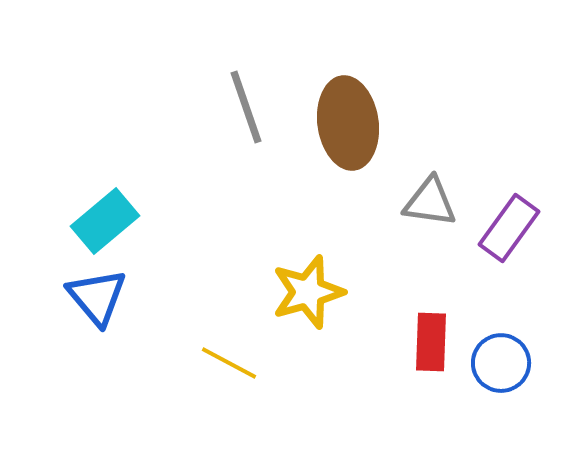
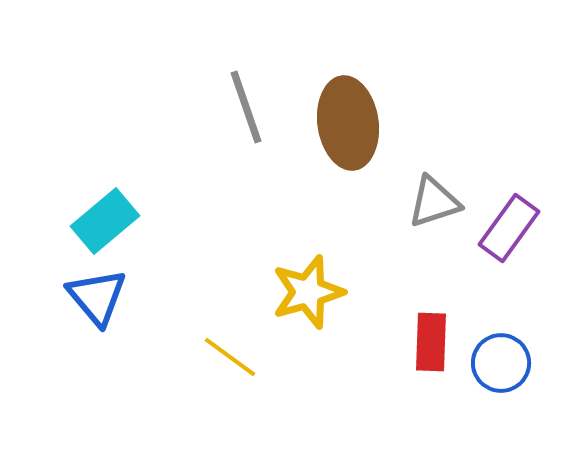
gray triangle: moved 4 px right; rotated 26 degrees counterclockwise
yellow line: moved 1 px right, 6 px up; rotated 8 degrees clockwise
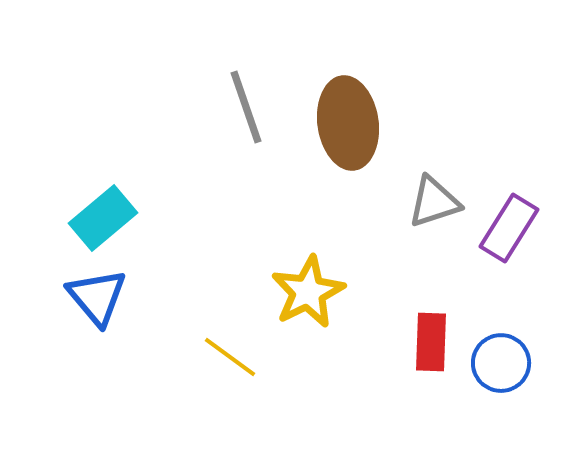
cyan rectangle: moved 2 px left, 3 px up
purple rectangle: rotated 4 degrees counterclockwise
yellow star: rotated 10 degrees counterclockwise
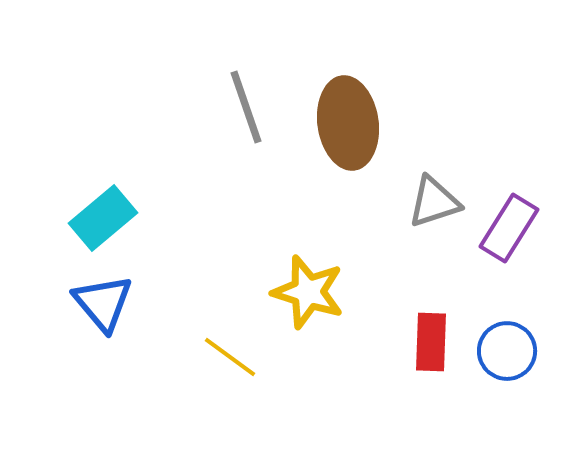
yellow star: rotated 28 degrees counterclockwise
blue triangle: moved 6 px right, 6 px down
blue circle: moved 6 px right, 12 px up
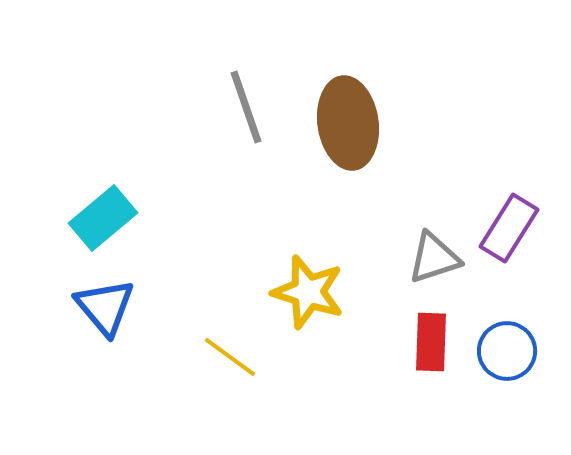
gray triangle: moved 56 px down
blue triangle: moved 2 px right, 4 px down
